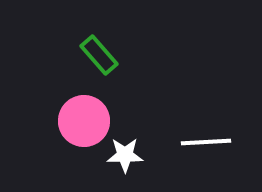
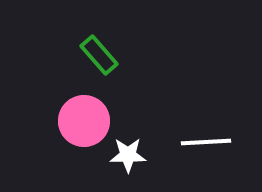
white star: moved 3 px right
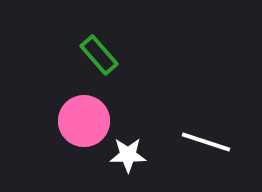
white line: rotated 21 degrees clockwise
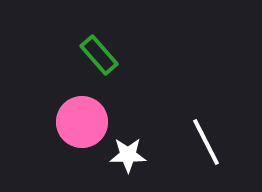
pink circle: moved 2 px left, 1 px down
white line: rotated 45 degrees clockwise
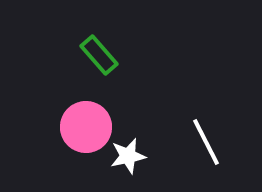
pink circle: moved 4 px right, 5 px down
white star: moved 1 px down; rotated 12 degrees counterclockwise
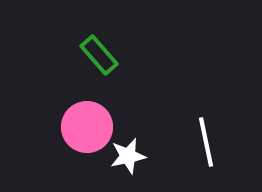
pink circle: moved 1 px right
white line: rotated 15 degrees clockwise
